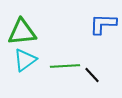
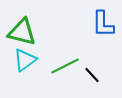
blue L-shape: rotated 92 degrees counterclockwise
green triangle: rotated 20 degrees clockwise
green line: rotated 24 degrees counterclockwise
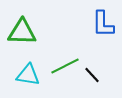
green triangle: rotated 12 degrees counterclockwise
cyan triangle: moved 3 px right, 15 px down; rotated 45 degrees clockwise
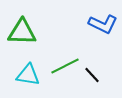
blue L-shape: rotated 64 degrees counterclockwise
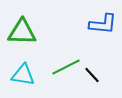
blue L-shape: rotated 20 degrees counterclockwise
green line: moved 1 px right, 1 px down
cyan triangle: moved 5 px left
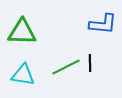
black line: moved 2 px left, 12 px up; rotated 42 degrees clockwise
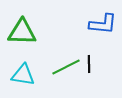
black line: moved 1 px left, 1 px down
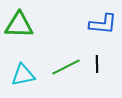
green triangle: moved 3 px left, 7 px up
black line: moved 8 px right
cyan triangle: rotated 20 degrees counterclockwise
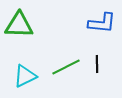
blue L-shape: moved 1 px left, 1 px up
cyan triangle: moved 2 px right, 1 px down; rotated 15 degrees counterclockwise
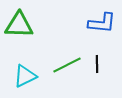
green line: moved 1 px right, 2 px up
